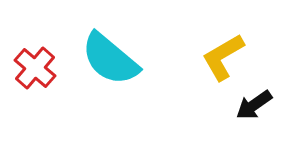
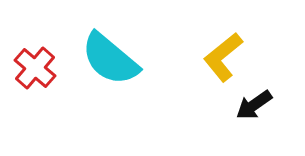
yellow L-shape: rotated 9 degrees counterclockwise
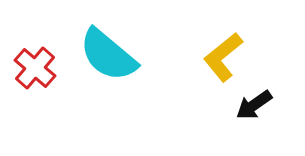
cyan semicircle: moved 2 px left, 4 px up
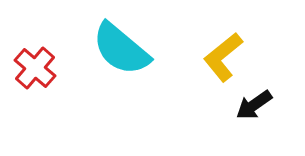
cyan semicircle: moved 13 px right, 6 px up
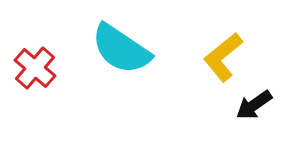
cyan semicircle: rotated 6 degrees counterclockwise
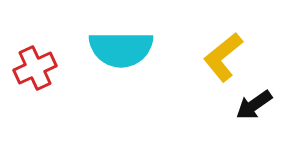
cyan semicircle: rotated 34 degrees counterclockwise
red cross: rotated 24 degrees clockwise
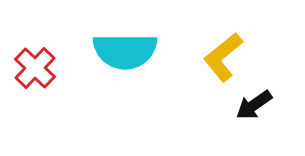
cyan semicircle: moved 4 px right, 2 px down
red cross: rotated 21 degrees counterclockwise
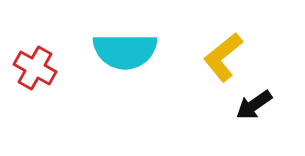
red cross: rotated 15 degrees counterclockwise
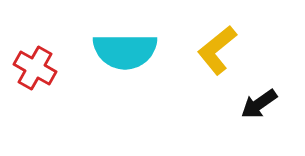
yellow L-shape: moved 6 px left, 7 px up
black arrow: moved 5 px right, 1 px up
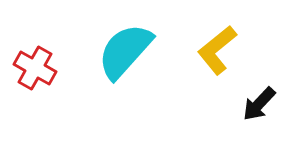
cyan semicircle: rotated 132 degrees clockwise
black arrow: rotated 12 degrees counterclockwise
